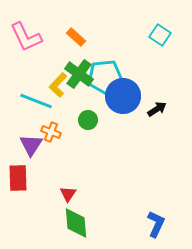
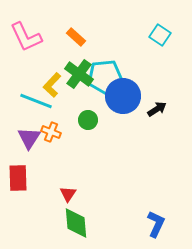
yellow L-shape: moved 6 px left
purple triangle: moved 2 px left, 7 px up
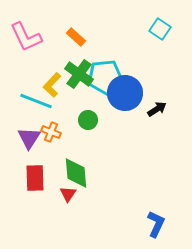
cyan square: moved 6 px up
blue circle: moved 2 px right, 3 px up
red rectangle: moved 17 px right
green diamond: moved 50 px up
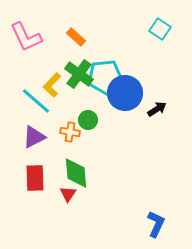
cyan line: rotated 20 degrees clockwise
orange cross: moved 19 px right; rotated 12 degrees counterclockwise
purple triangle: moved 5 px right, 1 px up; rotated 30 degrees clockwise
